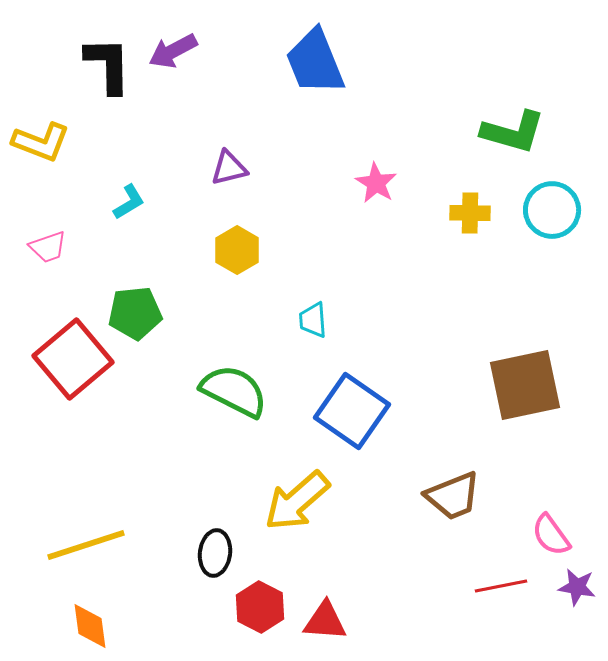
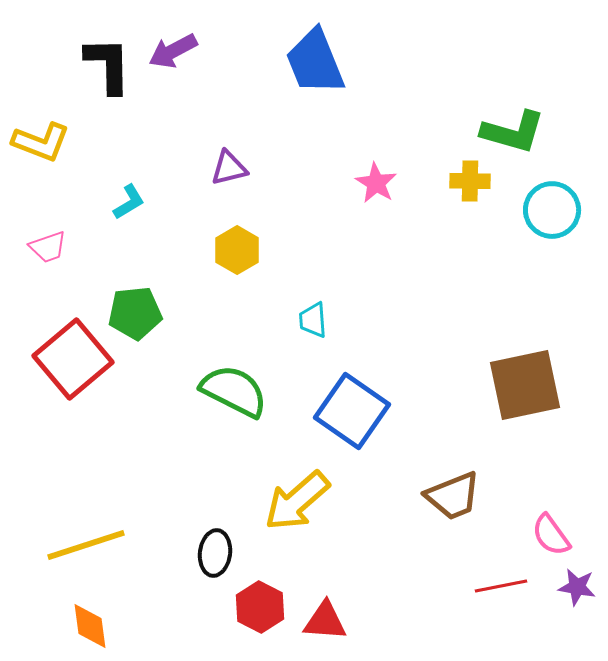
yellow cross: moved 32 px up
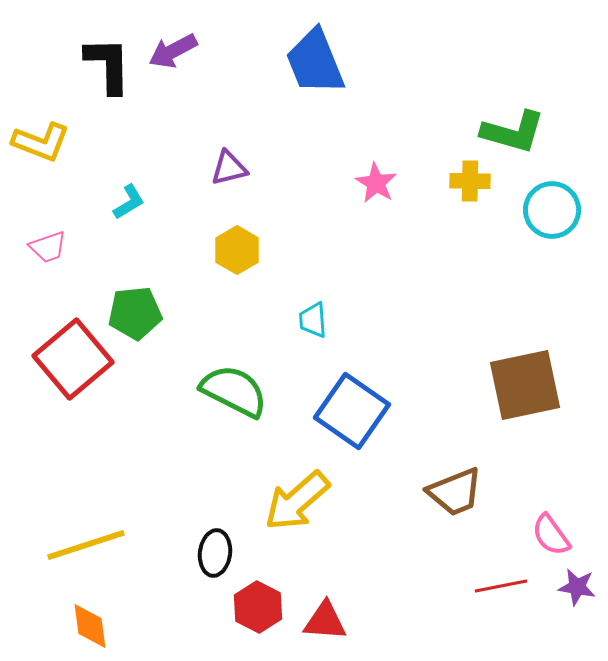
brown trapezoid: moved 2 px right, 4 px up
red hexagon: moved 2 px left
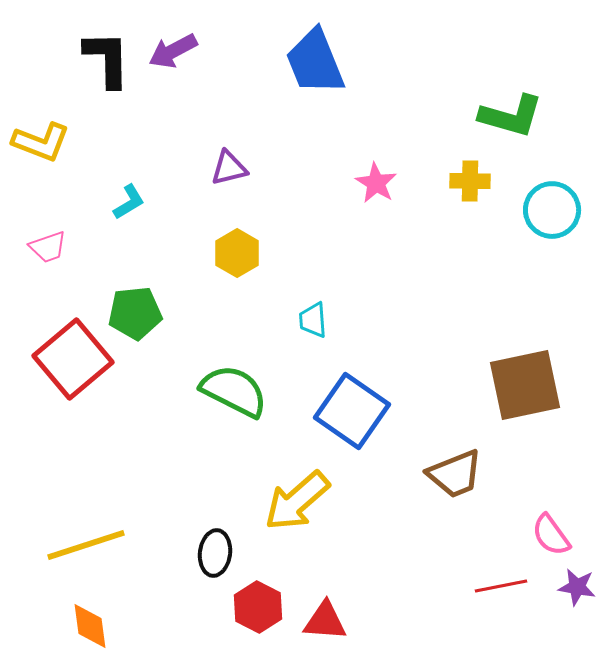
black L-shape: moved 1 px left, 6 px up
green L-shape: moved 2 px left, 16 px up
yellow hexagon: moved 3 px down
brown trapezoid: moved 18 px up
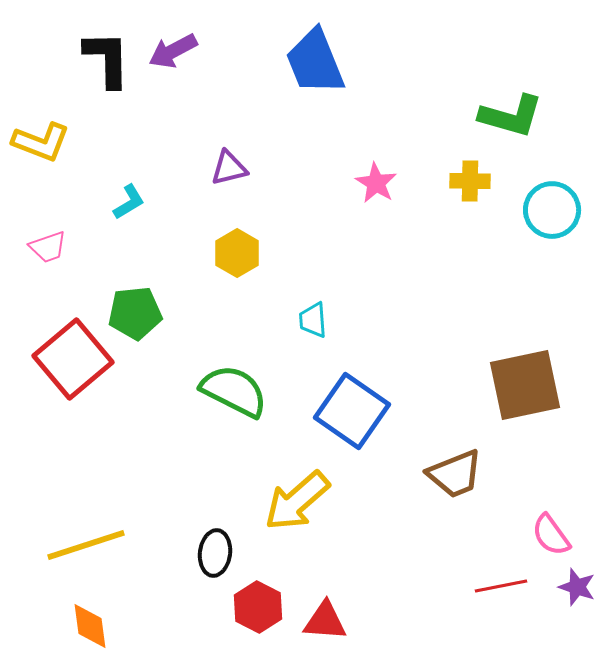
purple star: rotated 9 degrees clockwise
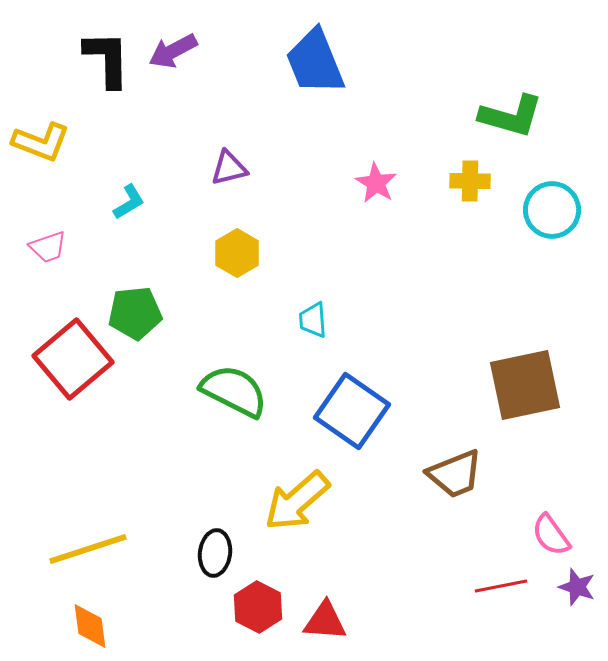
yellow line: moved 2 px right, 4 px down
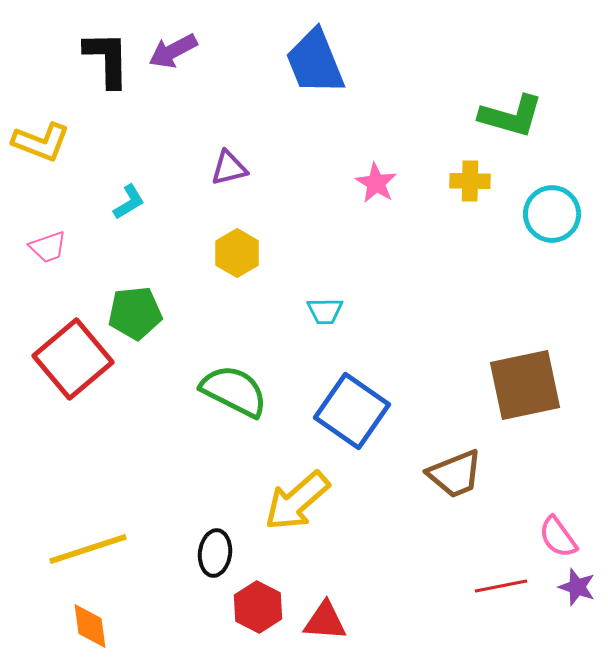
cyan circle: moved 4 px down
cyan trapezoid: moved 12 px right, 9 px up; rotated 87 degrees counterclockwise
pink semicircle: moved 7 px right, 2 px down
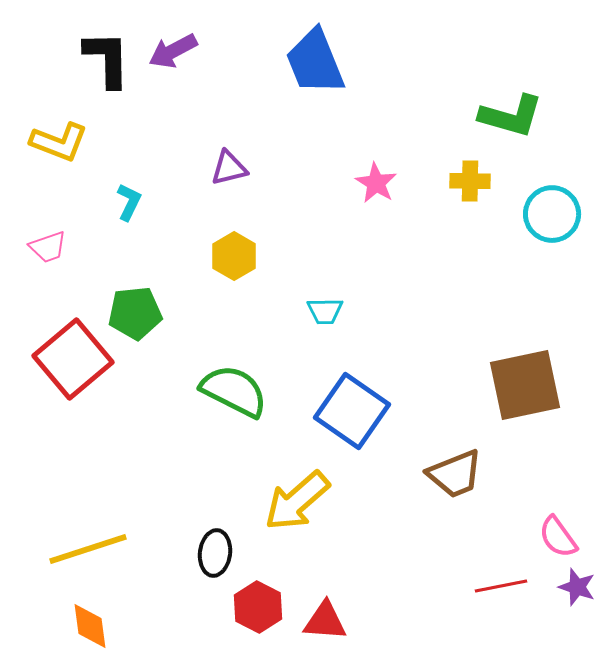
yellow L-shape: moved 18 px right
cyan L-shape: rotated 33 degrees counterclockwise
yellow hexagon: moved 3 px left, 3 px down
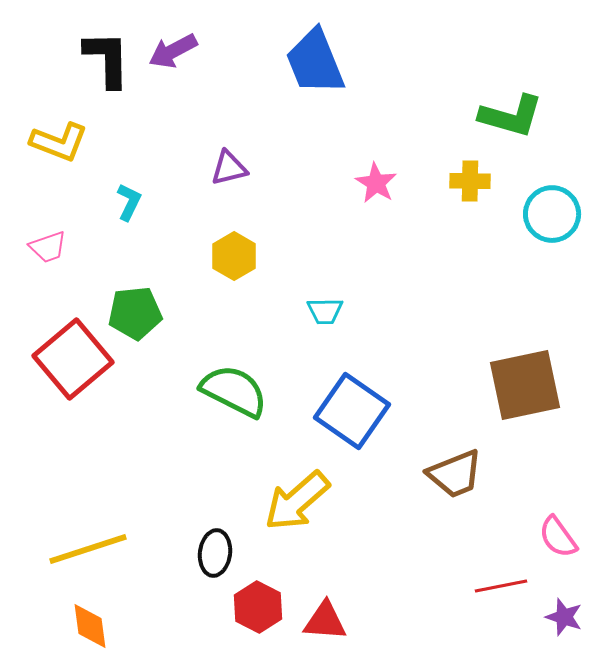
purple star: moved 13 px left, 30 px down
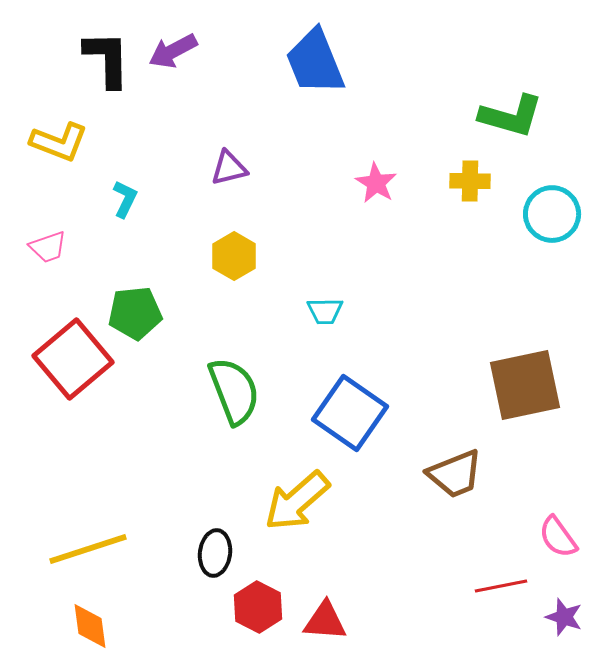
cyan L-shape: moved 4 px left, 3 px up
green semicircle: rotated 42 degrees clockwise
blue square: moved 2 px left, 2 px down
